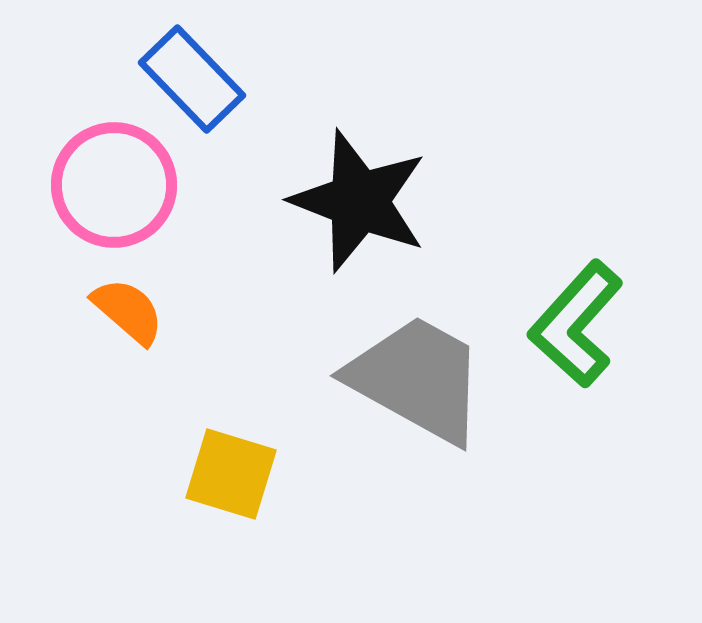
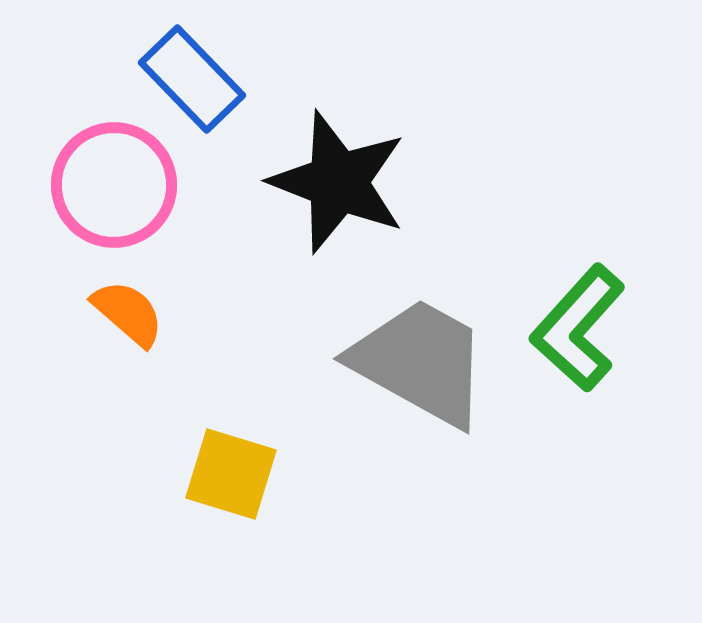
black star: moved 21 px left, 19 px up
orange semicircle: moved 2 px down
green L-shape: moved 2 px right, 4 px down
gray trapezoid: moved 3 px right, 17 px up
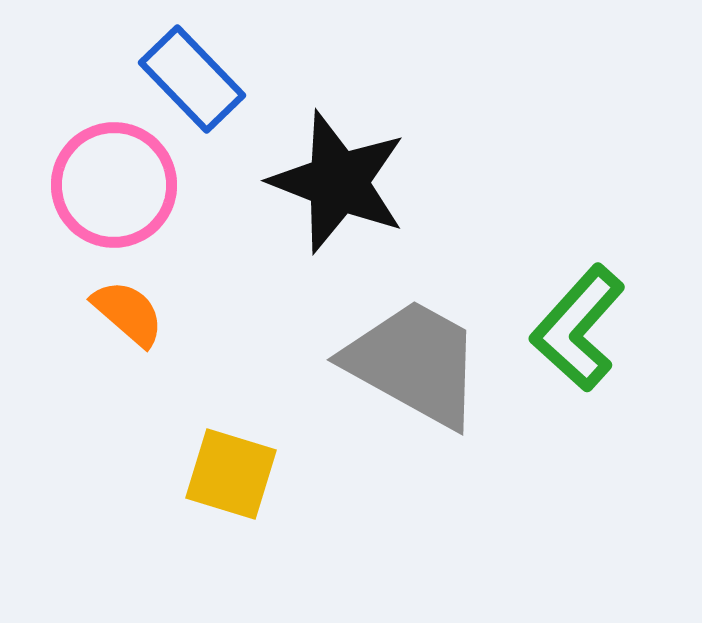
gray trapezoid: moved 6 px left, 1 px down
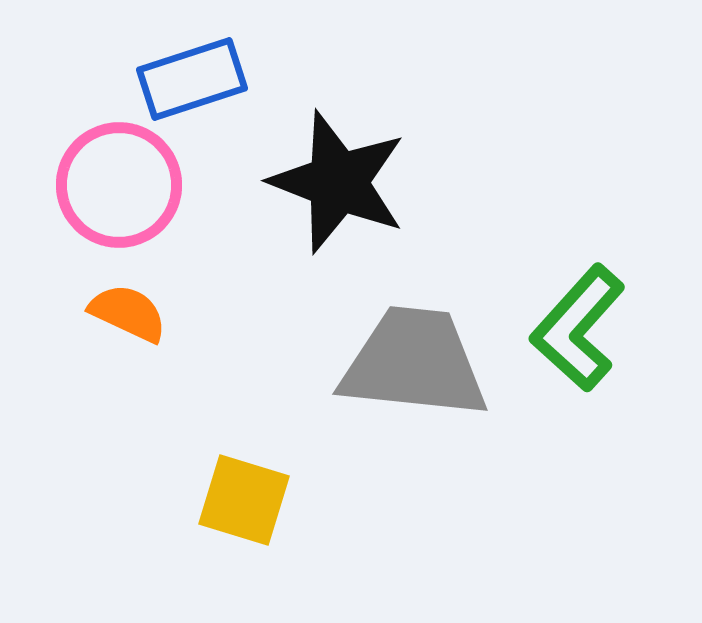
blue rectangle: rotated 64 degrees counterclockwise
pink circle: moved 5 px right
orange semicircle: rotated 16 degrees counterclockwise
gray trapezoid: rotated 23 degrees counterclockwise
yellow square: moved 13 px right, 26 px down
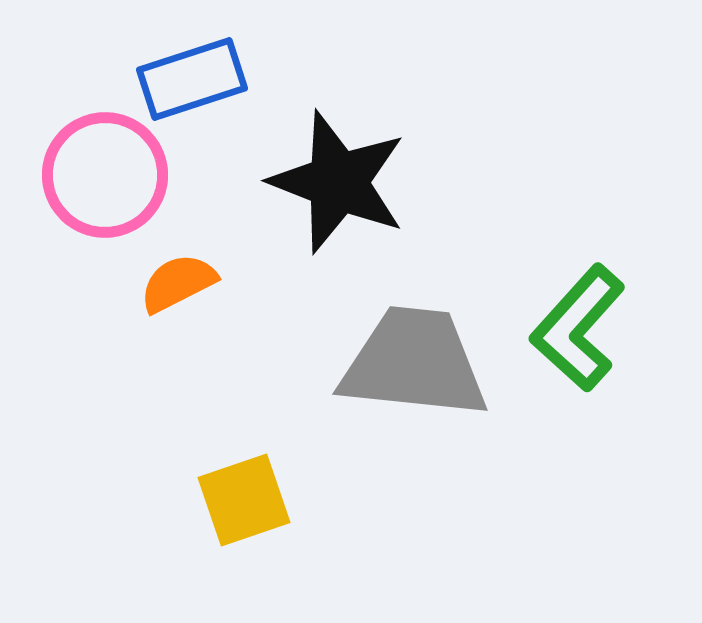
pink circle: moved 14 px left, 10 px up
orange semicircle: moved 50 px right, 30 px up; rotated 52 degrees counterclockwise
yellow square: rotated 36 degrees counterclockwise
